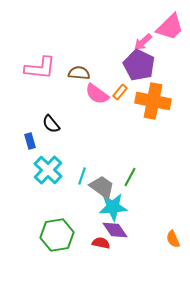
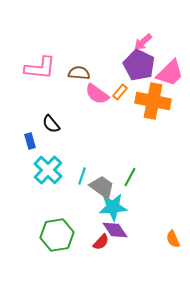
pink trapezoid: moved 46 px down
red semicircle: moved 1 px up; rotated 120 degrees clockwise
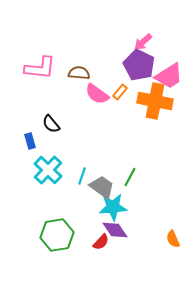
pink trapezoid: moved 1 px left, 3 px down; rotated 12 degrees clockwise
orange cross: moved 2 px right
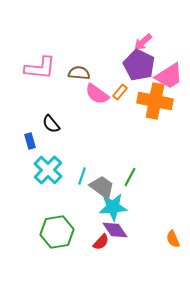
green hexagon: moved 3 px up
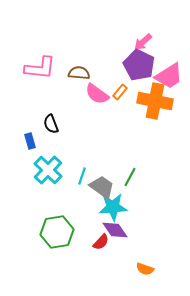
black semicircle: rotated 18 degrees clockwise
orange semicircle: moved 28 px left, 30 px down; rotated 48 degrees counterclockwise
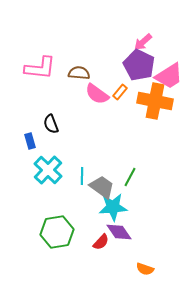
cyan line: rotated 18 degrees counterclockwise
purple diamond: moved 4 px right, 2 px down
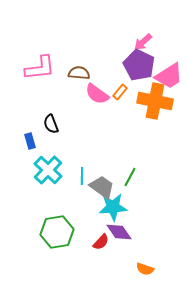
pink L-shape: rotated 12 degrees counterclockwise
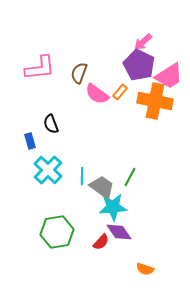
brown semicircle: rotated 75 degrees counterclockwise
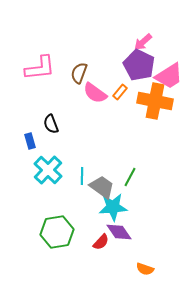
pink semicircle: moved 2 px left, 1 px up
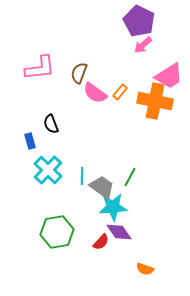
pink arrow: moved 3 px down
purple pentagon: moved 44 px up
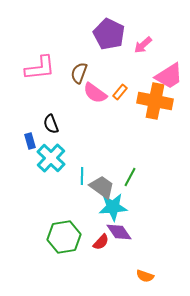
purple pentagon: moved 30 px left, 13 px down
cyan cross: moved 3 px right, 12 px up
green hexagon: moved 7 px right, 5 px down
orange semicircle: moved 7 px down
